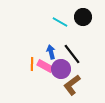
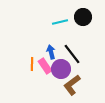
cyan line: rotated 42 degrees counterclockwise
pink rectangle: rotated 28 degrees clockwise
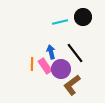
black line: moved 3 px right, 1 px up
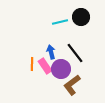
black circle: moved 2 px left
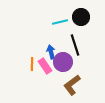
black line: moved 8 px up; rotated 20 degrees clockwise
purple circle: moved 2 px right, 7 px up
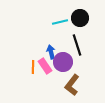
black circle: moved 1 px left, 1 px down
black line: moved 2 px right
orange line: moved 1 px right, 3 px down
brown L-shape: rotated 15 degrees counterclockwise
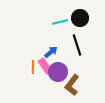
blue arrow: rotated 64 degrees clockwise
purple circle: moved 5 px left, 10 px down
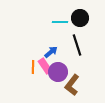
cyan line: rotated 14 degrees clockwise
